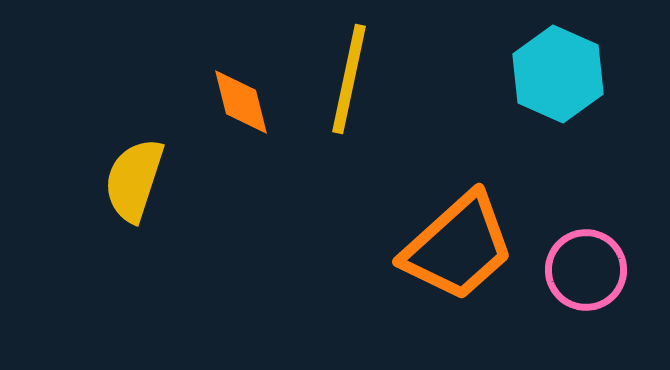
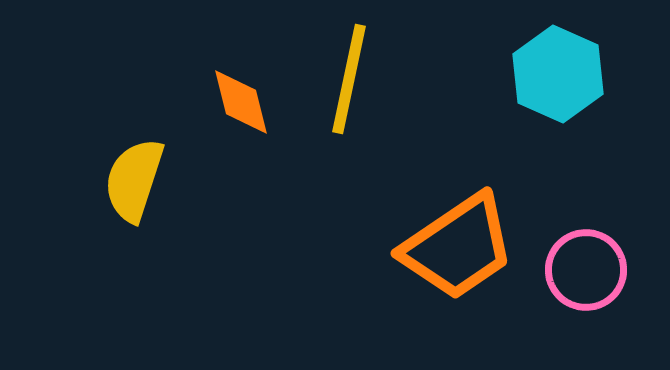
orange trapezoid: rotated 8 degrees clockwise
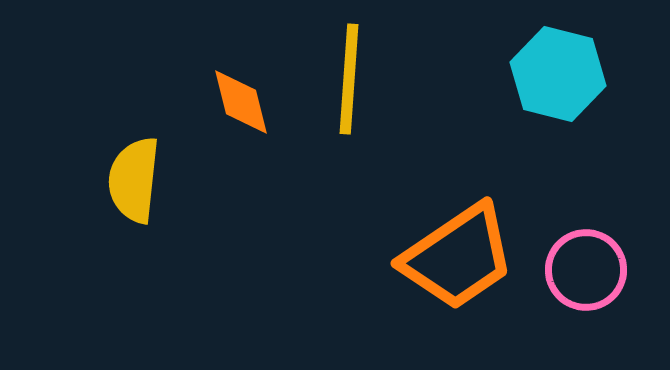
cyan hexagon: rotated 10 degrees counterclockwise
yellow line: rotated 8 degrees counterclockwise
yellow semicircle: rotated 12 degrees counterclockwise
orange trapezoid: moved 10 px down
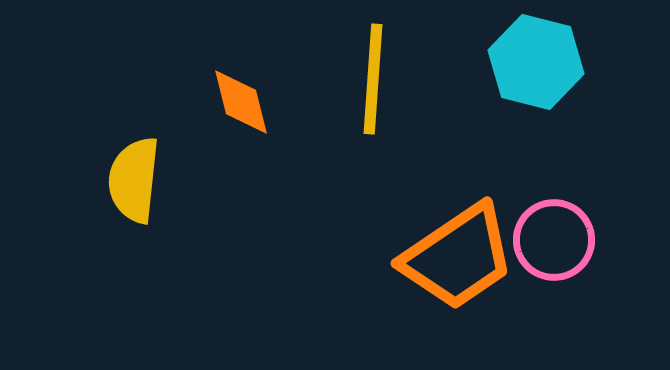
cyan hexagon: moved 22 px left, 12 px up
yellow line: moved 24 px right
pink circle: moved 32 px left, 30 px up
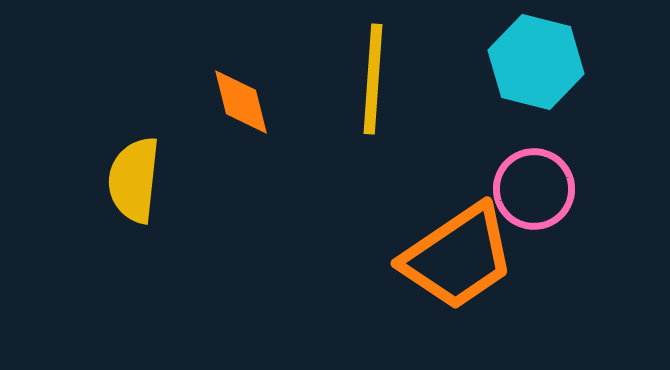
pink circle: moved 20 px left, 51 px up
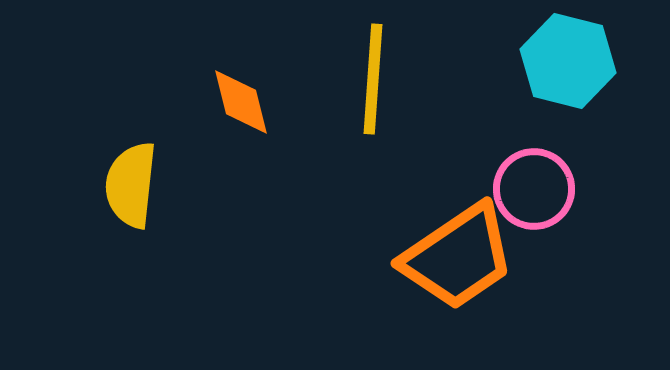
cyan hexagon: moved 32 px right, 1 px up
yellow semicircle: moved 3 px left, 5 px down
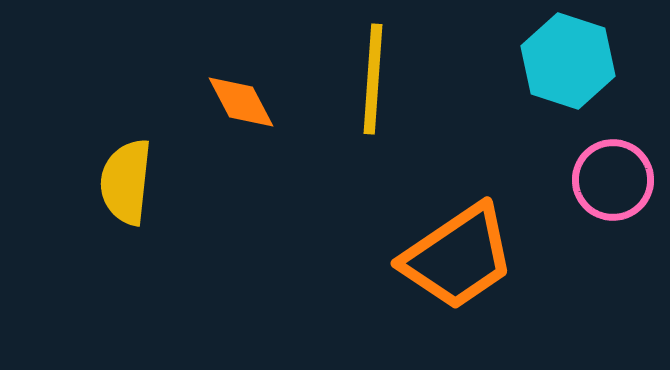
cyan hexagon: rotated 4 degrees clockwise
orange diamond: rotated 14 degrees counterclockwise
yellow semicircle: moved 5 px left, 3 px up
pink circle: moved 79 px right, 9 px up
